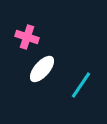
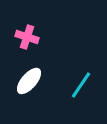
white ellipse: moved 13 px left, 12 px down
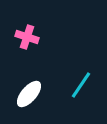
white ellipse: moved 13 px down
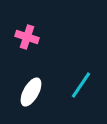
white ellipse: moved 2 px right, 2 px up; rotated 12 degrees counterclockwise
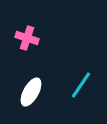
pink cross: moved 1 px down
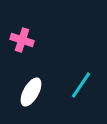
pink cross: moved 5 px left, 2 px down
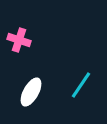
pink cross: moved 3 px left
